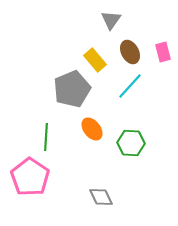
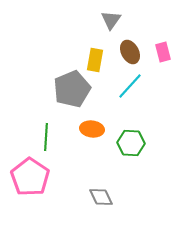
yellow rectangle: rotated 50 degrees clockwise
orange ellipse: rotated 45 degrees counterclockwise
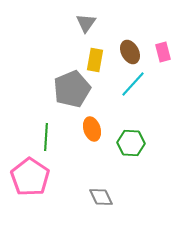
gray triangle: moved 25 px left, 3 px down
cyan line: moved 3 px right, 2 px up
orange ellipse: rotated 65 degrees clockwise
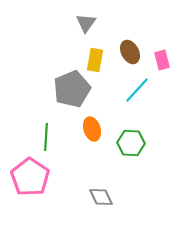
pink rectangle: moved 1 px left, 8 px down
cyan line: moved 4 px right, 6 px down
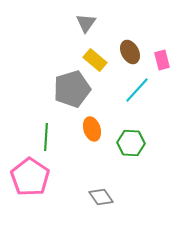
yellow rectangle: rotated 60 degrees counterclockwise
gray pentagon: rotated 6 degrees clockwise
gray diamond: rotated 10 degrees counterclockwise
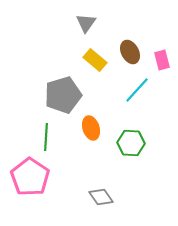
gray pentagon: moved 9 px left, 6 px down
orange ellipse: moved 1 px left, 1 px up
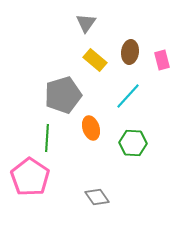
brown ellipse: rotated 35 degrees clockwise
cyan line: moved 9 px left, 6 px down
green line: moved 1 px right, 1 px down
green hexagon: moved 2 px right
gray diamond: moved 4 px left
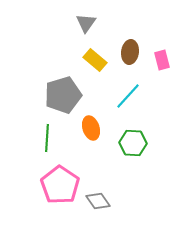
pink pentagon: moved 30 px right, 8 px down
gray diamond: moved 1 px right, 4 px down
